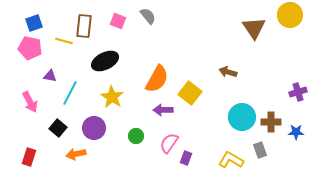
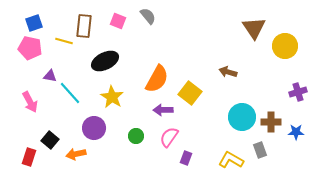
yellow circle: moved 5 px left, 31 px down
cyan line: rotated 70 degrees counterclockwise
black square: moved 8 px left, 12 px down
pink semicircle: moved 6 px up
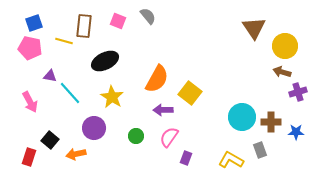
brown arrow: moved 54 px right
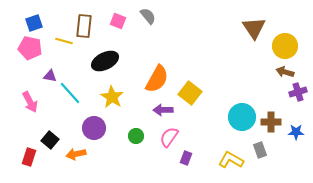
brown arrow: moved 3 px right
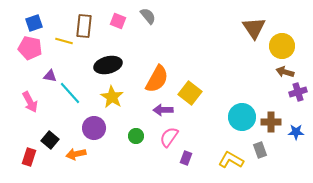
yellow circle: moved 3 px left
black ellipse: moved 3 px right, 4 px down; rotated 12 degrees clockwise
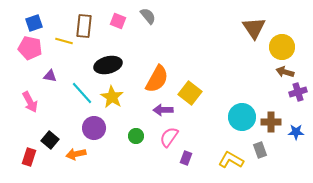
yellow circle: moved 1 px down
cyan line: moved 12 px right
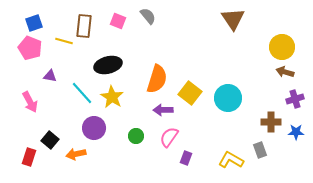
brown triangle: moved 21 px left, 9 px up
pink pentagon: rotated 10 degrees clockwise
orange semicircle: rotated 12 degrees counterclockwise
purple cross: moved 3 px left, 7 px down
cyan circle: moved 14 px left, 19 px up
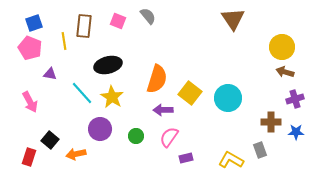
yellow line: rotated 66 degrees clockwise
purple triangle: moved 2 px up
purple circle: moved 6 px right, 1 px down
purple rectangle: rotated 56 degrees clockwise
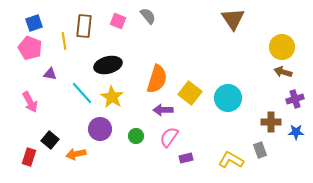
brown arrow: moved 2 px left
